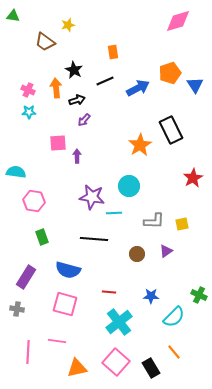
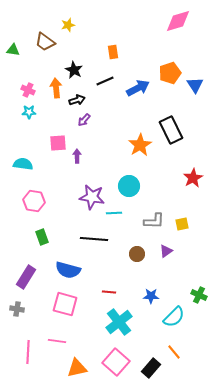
green triangle at (13, 16): moved 34 px down
cyan semicircle at (16, 172): moved 7 px right, 8 px up
black rectangle at (151, 368): rotated 72 degrees clockwise
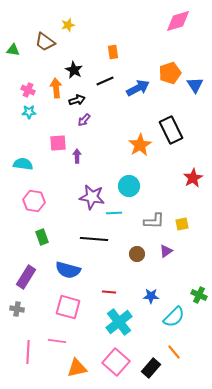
pink square at (65, 304): moved 3 px right, 3 px down
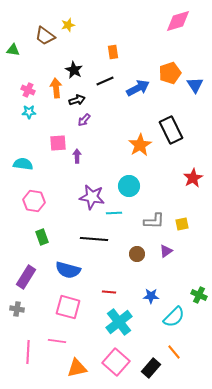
brown trapezoid at (45, 42): moved 6 px up
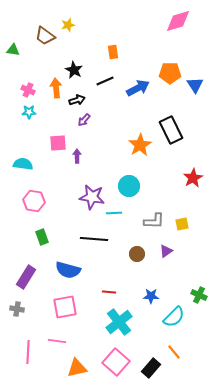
orange pentagon at (170, 73): rotated 20 degrees clockwise
pink square at (68, 307): moved 3 px left; rotated 25 degrees counterclockwise
